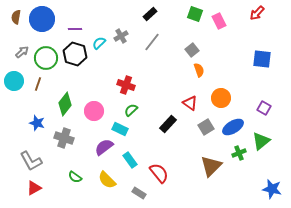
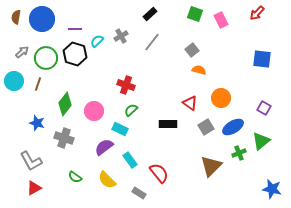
pink rectangle at (219, 21): moved 2 px right, 1 px up
cyan semicircle at (99, 43): moved 2 px left, 2 px up
orange semicircle at (199, 70): rotated 56 degrees counterclockwise
black rectangle at (168, 124): rotated 48 degrees clockwise
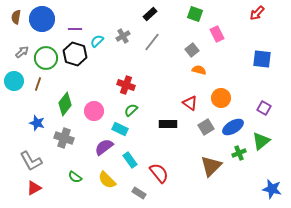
pink rectangle at (221, 20): moved 4 px left, 14 px down
gray cross at (121, 36): moved 2 px right
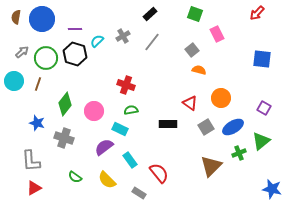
green semicircle at (131, 110): rotated 32 degrees clockwise
gray L-shape at (31, 161): rotated 25 degrees clockwise
